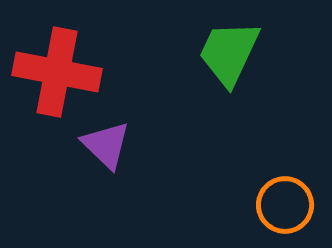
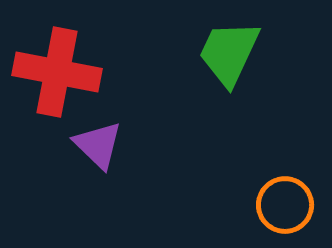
purple triangle: moved 8 px left
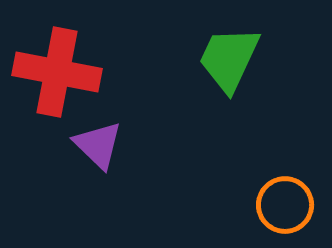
green trapezoid: moved 6 px down
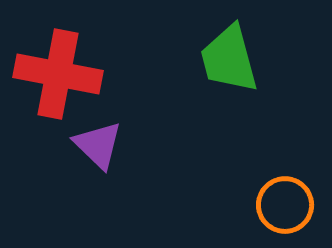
green trapezoid: rotated 40 degrees counterclockwise
red cross: moved 1 px right, 2 px down
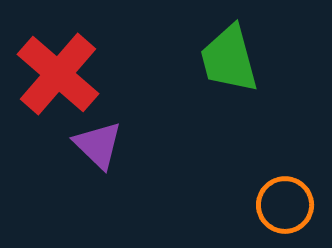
red cross: rotated 30 degrees clockwise
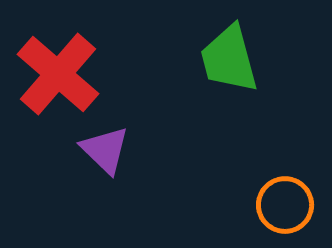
purple triangle: moved 7 px right, 5 px down
